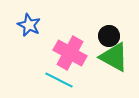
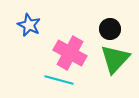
black circle: moved 1 px right, 7 px up
green triangle: moved 1 px right, 2 px down; rotated 44 degrees clockwise
cyan line: rotated 12 degrees counterclockwise
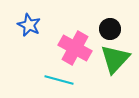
pink cross: moved 5 px right, 5 px up
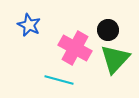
black circle: moved 2 px left, 1 px down
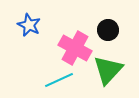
green triangle: moved 7 px left, 11 px down
cyan line: rotated 40 degrees counterclockwise
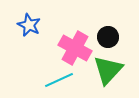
black circle: moved 7 px down
